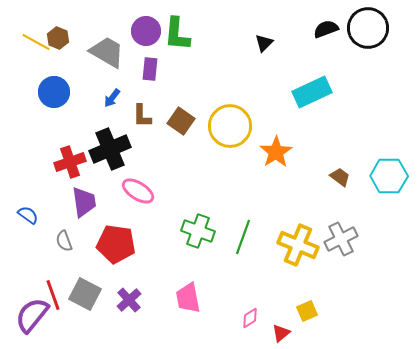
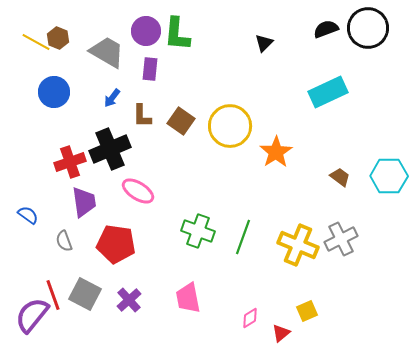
cyan rectangle: moved 16 px right
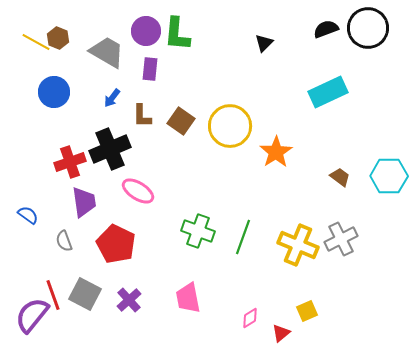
red pentagon: rotated 18 degrees clockwise
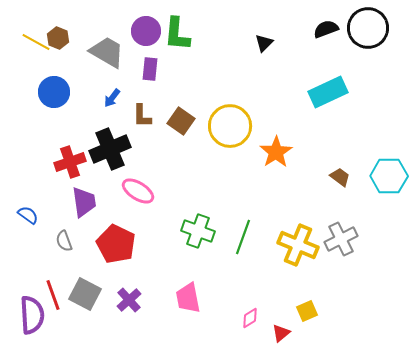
purple semicircle: rotated 138 degrees clockwise
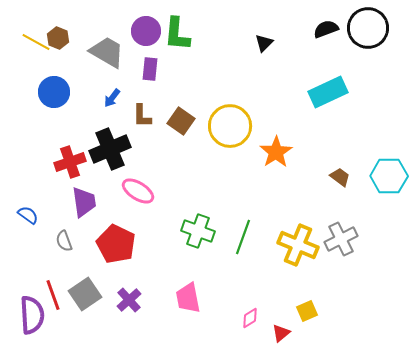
gray square: rotated 28 degrees clockwise
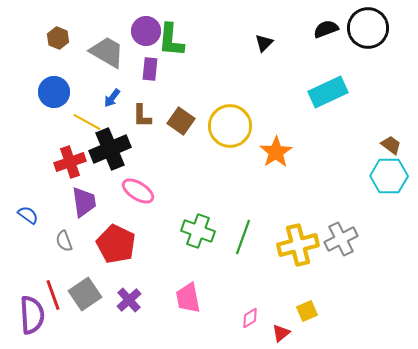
green L-shape: moved 6 px left, 6 px down
yellow line: moved 51 px right, 80 px down
brown trapezoid: moved 51 px right, 32 px up
yellow cross: rotated 36 degrees counterclockwise
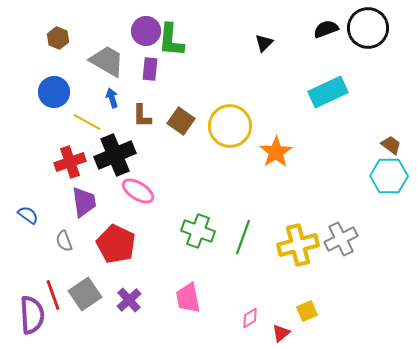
gray trapezoid: moved 9 px down
blue arrow: rotated 126 degrees clockwise
black cross: moved 5 px right, 6 px down
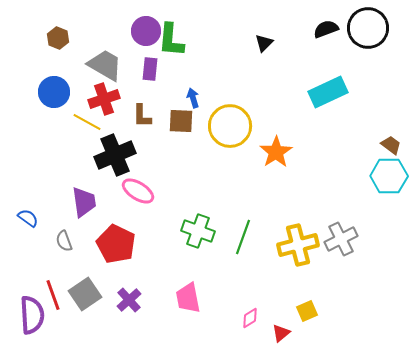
gray trapezoid: moved 2 px left, 4 px down
blue arrow: moved 81 px right
brown square: rotated 32 degrees counterclockwise
red cross: moved 34 px right, 63 px up
blue semicircle: moved 3 px down
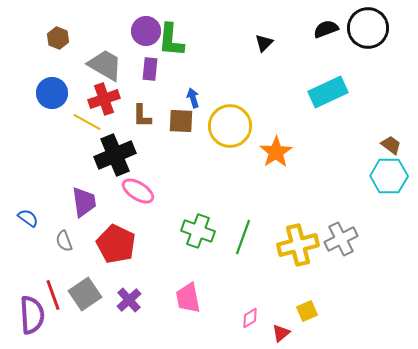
blue circle: moved 2 px left, 1 px down
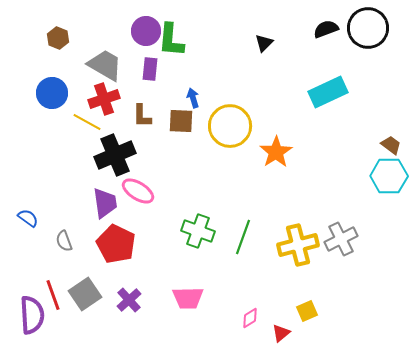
purple trapezoid: moved 21 px right, 1 px down
pink trapezoid: rotated 80 degrees counterclockwise
